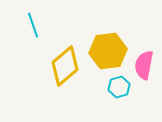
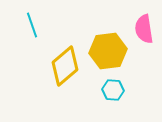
cyan line: moved 1 px left
pink semicircle: moved 36 px up; rotated 20 degrees counterclockwise
cyan hexagon: moved 6 px left, 3 px down; rotated 20 degrees clockwise
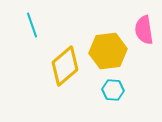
pink semicircle: moved 1 px down
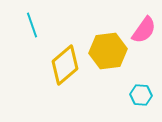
pink semicircle: rotated 136 degrees counterclockwise
yellow diamond: moved 1 px up
cyan hexagon: moved 28 px right, 5 px down
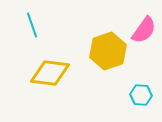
yellow hexagon: rotated 12 degrees counterclockwise
yellow diamond: moved 15 px left, 8 px down; rotated 48 degrees clockwise
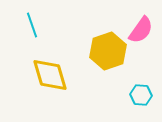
pink semicircle: moved 3 px left
yellow diamond: moved 2 px down; rotated 66 degrees clockwise
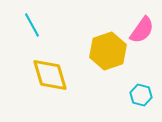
cyan line: rotated 10 degrees counterclockwise
pink semicircle: moved 1 px right
cyan hexagon: rotated 10 degrees clockwise
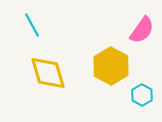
yellow hexagon: moved 3 px right, 15 px down; rotated 12 degrees counterclockwise
yellow diamond: moved 2 px left, 2 px up
cyan hexagon: moved 1 px right; rotated 15 degrees clockwise
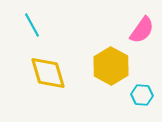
cyan hexagon: rotated 25 degrees counterclockwise
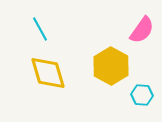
cyan line: moved 8 px right, 4 px down
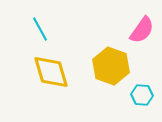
yellow hexagon: rotated 9 degrees counterclockwise
yellow diamond: moved 3 px right, 1 px up
